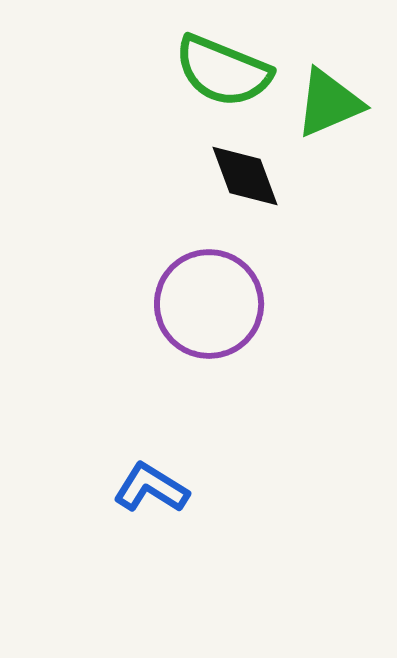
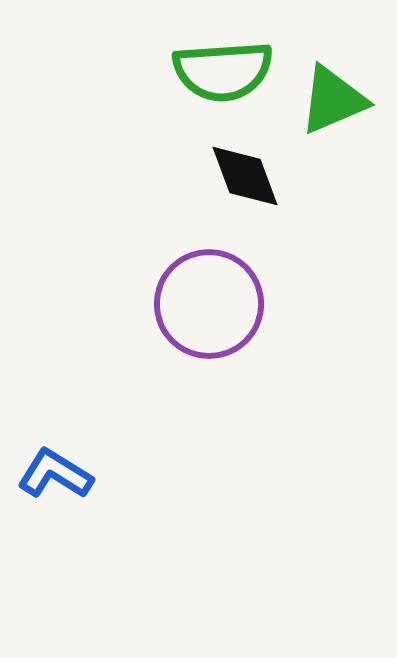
green semicircle: rotated 26 degrees counterclockwise
green triangle: moved 4 px right, 3 px up
blue L-shape: moved 96 px left, 14 px up
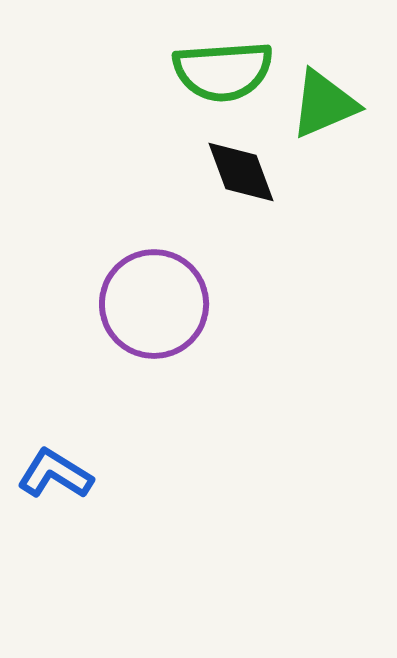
green triangle: moved 9 px left, 4 px down
black diamond: moved 4 px left, 4 px up
purple circle: moved 55 px left
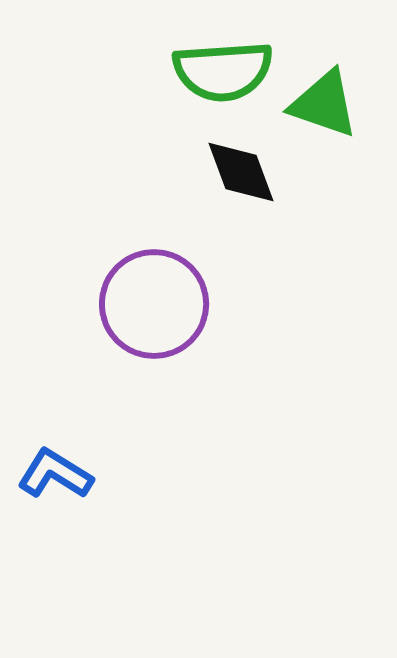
green triangle: rotated 42 degrees clockwise
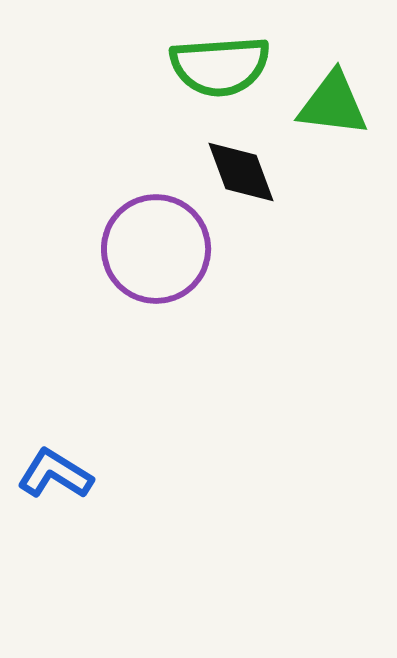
green semicircle: moved 3 px left, 5 px up
green triangle: moved 9 px right; rotated 12 degrees counterclockwise
purple circle: moved 2 px right, 55 px up
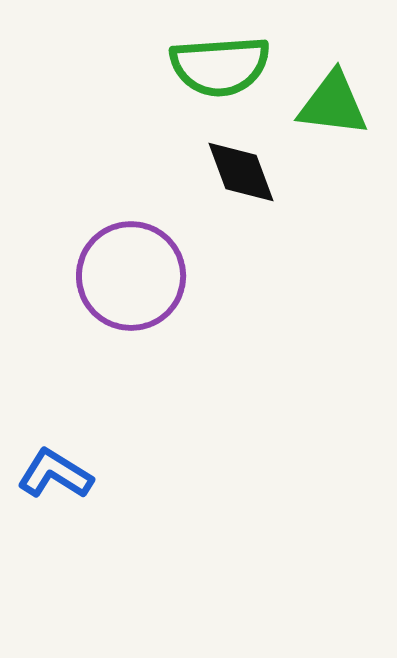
purple circle: moved 25 px left, 27 px down
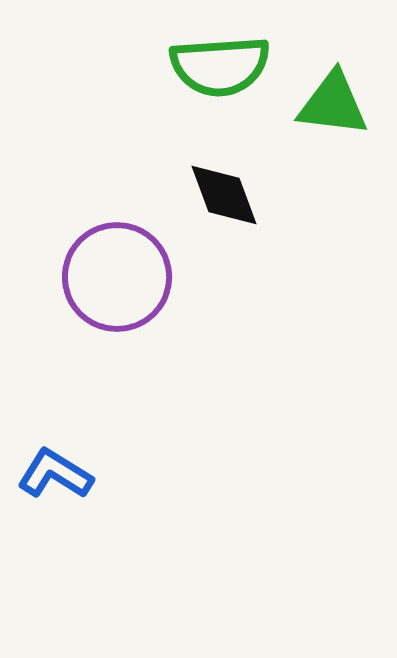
black diamond: moved 17 px left, 23 px down
purple circle: moved 14 px left, 1 px down
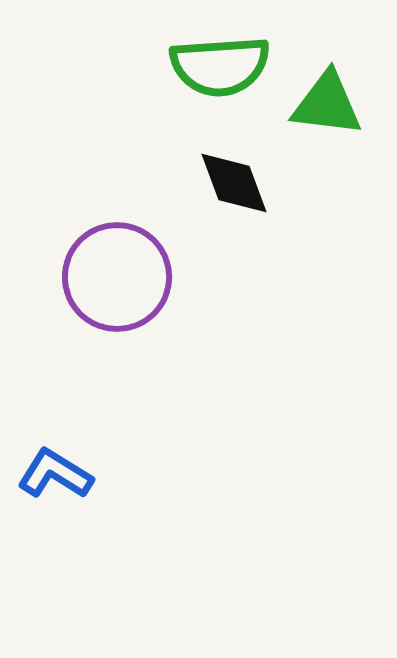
green triangle: moved 6 px left
black diamond: moved 10 px right, 12 px up
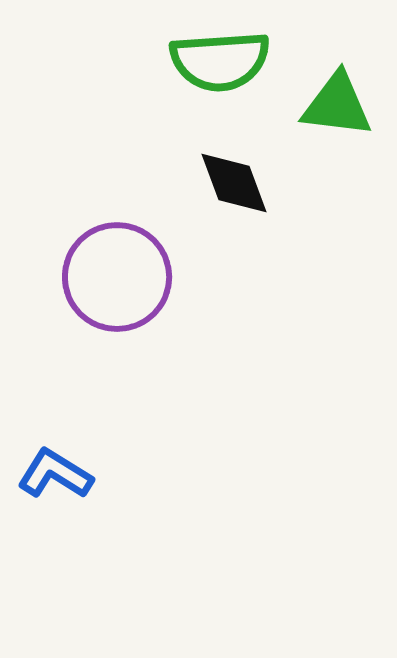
green semicircle: moved 5 px up
green triangle: moved 10 px right, 1 px down
